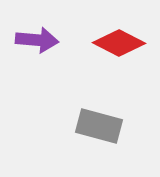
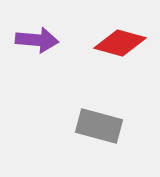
red diamond: moved 1 px right; rotated 12 degrees counterclockwise
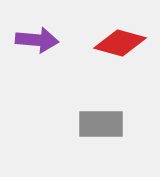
gray rectangle: moved 2 px right, 2 px up; rotated 15 degrees counterclockwise
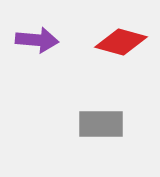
red diamond: moved 1 px right, 1 px up
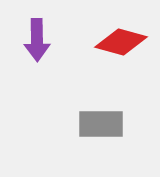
purple arrow: rotated 84 degrees clockwise
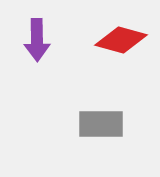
red diamond: moved 2 px up
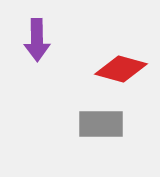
red diamond: moved 29 px down
